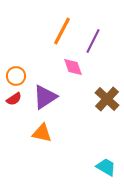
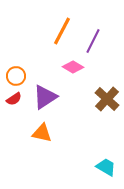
pink diamond: rotated 40 degrees counterclockwise
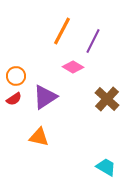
orange triangle: moved 3 px left, 4 px down
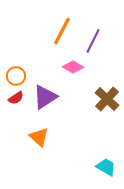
red semicircle: moved 2 px right, 1 px up
orange triangle: rotated 30 degrees clockwise
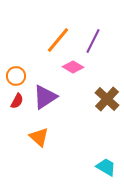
orange line: moved 4 px left, 9 px down; rotated 12 degrees clockwise
red semicircle: moved 1 px right, 3 px down; rotated 28 degrees counterclockwise
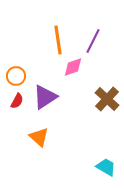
orange line: rotated 48 degrees counterclockwise
pink diamond: rotated 50 degrees counterclockwise
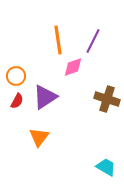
brown cross: rotated 25 degrees counterclockwise
orange triangle: rotated 25 degrees clockwise
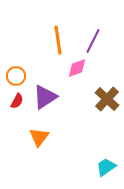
pink diamond: moved 4 px right, 1 px down
brown cross: rotated 25 degrees clockwise
cyan trapezoid: rotated 65 degrees counterclockwise
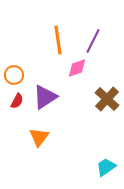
orange circle: moved 2 px left, 1 px up
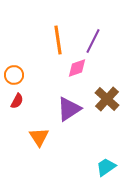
purple triangle: moved 24 px right, 12 px down
orange triangle: rotated 10 degrees counterclockwise
